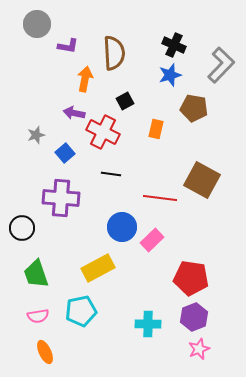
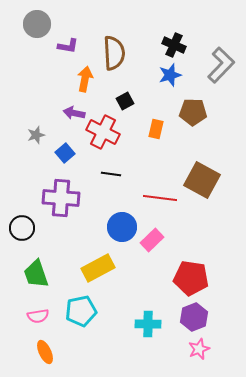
brown pentagon: moved 1 px left, 4 px down; rotated 8 degrees counterclockwise
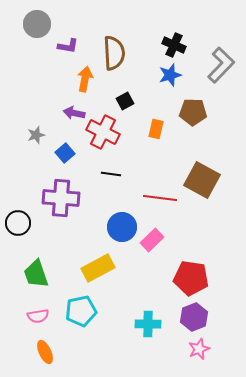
black circle: moved 4 px left, 5 px up
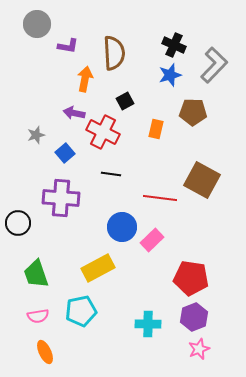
gray L-shape: moved 7 px left
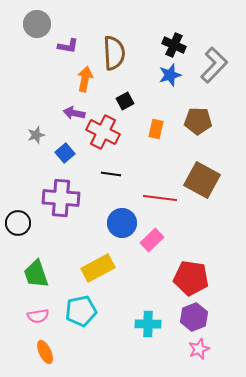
brown pentagon: moved 5 px right, 9 px down
blue circle: moved 4 px up
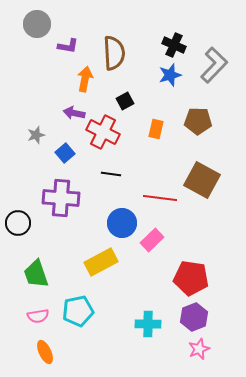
yellow rectangle: moved 3 px right, 6 px up
cyan pentagon: moved 3 px left
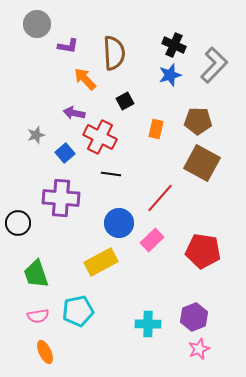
orange arrow: rotated 55 degrees counterclockwise
red cross: moved 3 px left, 5 px down
brown square: moved 17 px up
red line: rotated 56 degrees counterclockwise
blue circle: moved 3 px left
red pentagon: moved 12 px right, 27 px up
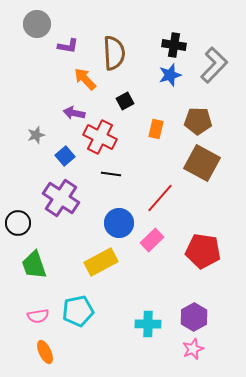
black cross: rotated 15 degrees counterclockwise
blue square: moved 3 px down
purple cross: rotated 30 degrees clockwise
green trapezoid: moved 2 px left, 9 px up
purple hexagon: rotated 8 degrees counterclockwise
pink star: moved 6 px left
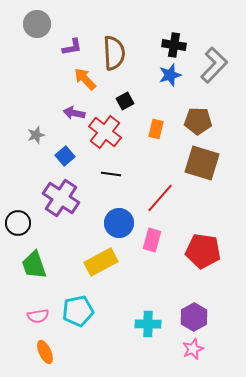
purple L-shape: moved 4 px right, 1 px down; rotated 20 degrees counterclockwise
red cross: moved 5 px right, 5 px up; rotated 12 degrees clockwise
brown square: rotated 12 degrees counterclockwise
pink rectangle: rotated 30 degrees counterclockwise
